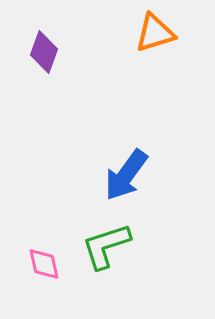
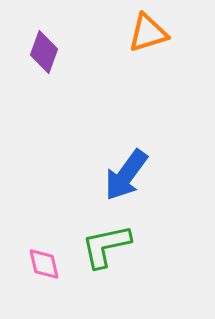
orange triangle: moved 7 px left
green L-shape: rotated 6 degrees clockwise
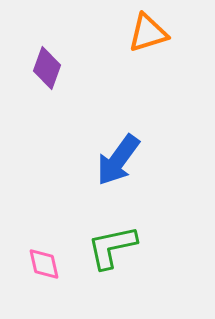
purple diamond: moved 3 px right, 16 px down
blue arrow: moved 8 px left, 15 px up
green L-shape: moved 6 px right, 1 px down
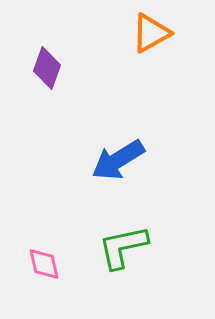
orange triangle: moved 3 px right; rotated 12 degrees counterclockwise
blue arrow: rotated 22 degrees clockwise
green L-shape: moved 11 px right
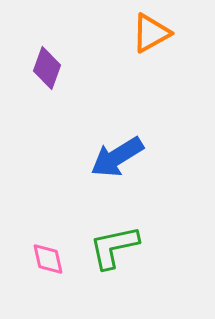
blue arrow: moved 1 px left, 3 px up
green L-shape: moved 9 px left
pink diamond: moved 4 px right, 5 px up
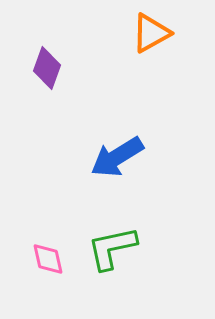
green L-shape: moved 2 px left, 1 px down
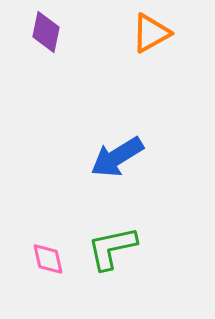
purple diamond: moved 1 px left, 36 px up; rotated 9 degrees counterclockwise
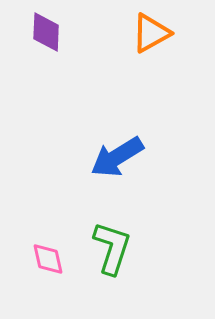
purple diamond: rotated 9 degrees counterclockwise
green L-shape: rotated 120 degrees clockwise
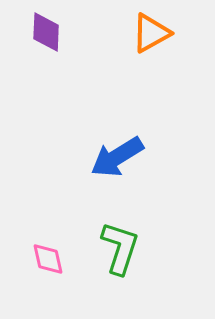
green L-shape: moved 8 px right
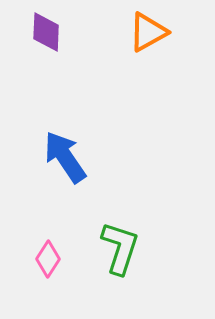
orange triangle: moved 3 px left, 1 px up
blue arrow: moved 52 px left; rotated 88 degrees clockwise
pink diamond: rotated 45 degrees clockwise
